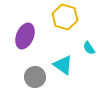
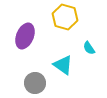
gray circle: moved 6 px down
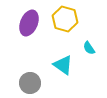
yellow hexagon: moved 2 px down
purple ellipse: moved 4 px right, 13 px up
gray circle: moved 5 px left
